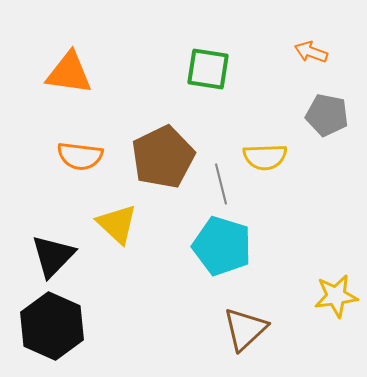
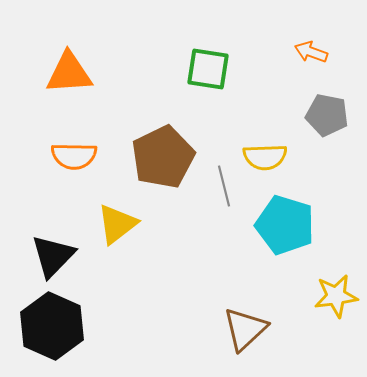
orange triangle: rotated 12 degrees counterclockwise
orange semicircle: moved 6 px left; rotated 6 degrees counterclockwise
gray line: moved 3 px right, 2 px down
yellow triangle: rotated 39 degrees clockwise
cyan pentagon: moved 63 px right, 21 px up
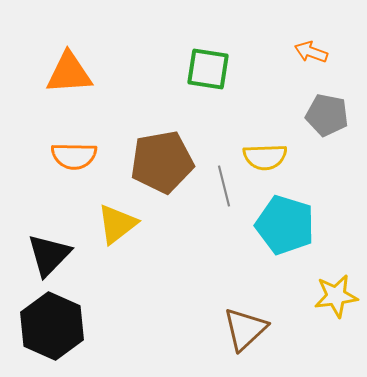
brown pentagon: moved 1 px left, 5 px down; rotated 16 degrees clockwise
black triangle: moved 4 px left, 1 px up
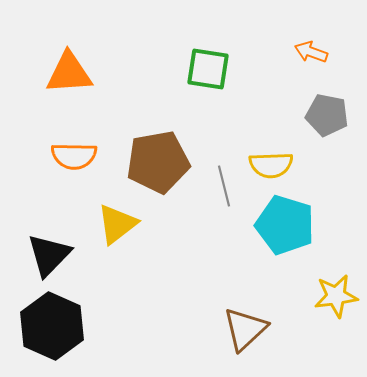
yellow semicircle: moved 6 px right, 8 px down
brown pentagon: moved 4 px left
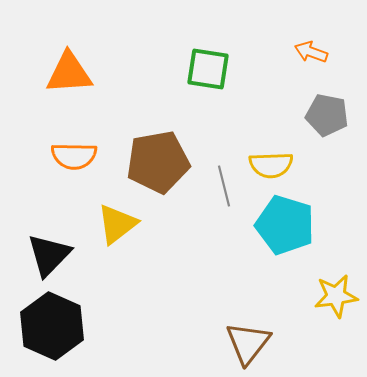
brown triangle: moved 3 px right, 14 px down; rotated 9 degrees counterclockwise
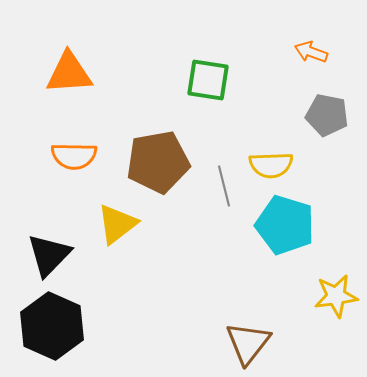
green square: moved 11 px down
